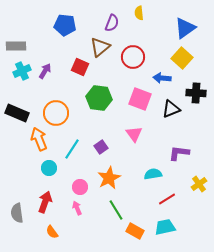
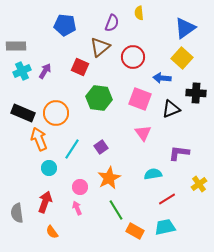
black rectangle: moved 6 px right
pink triangle: moved 9 px right, 1 px up
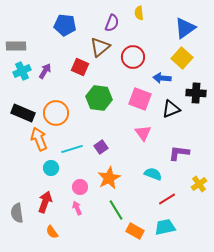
cyan line: rotated 40 degrees clockwise
cyan circle: moved 2 px right
cyan semicircle: rotated 30 degrees clockwise
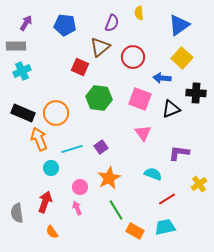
blue triangle: moved 6 px left, 3 px up
purple arrow: moved 19 px left, 48 px up
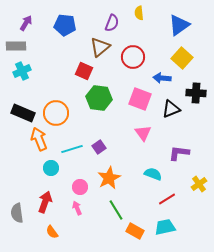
red square: moved 4 px right, 4 px down
purple square: moved 2 px left
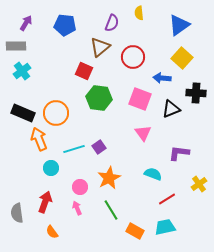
cyan cross: rotated 12 degrees counterclockwise
cyan line: moved 2 px right
green line: moved 5 px left
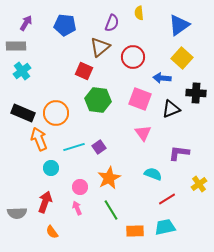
green hexagon: moved 1 px left, 2 px down
cyan line: moved 2 px up
gray semicircle: rotated 84 degrees counterclockwise
orange rectangle: rotated 30 degrees counterclockwise
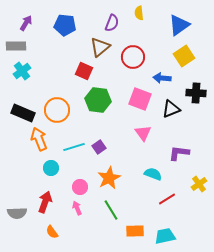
yellow square: moved 2 px right, 2 px up; rotated 15 degrees clockwise
orange circle: moved 1 px right, 3 px up
cyan trapezoid: moved 9 px down
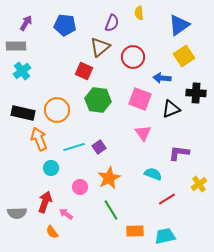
black rectangle: rotated 10 degrees counterclockwise
pink arrow: moved 11 px left, 6 px down; rotated 32 degrees counterclockwise
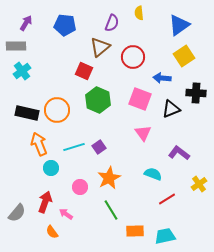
green hexagon: rotated 15 degrees clockwise
black rectangle: moved 4 px right
orange arrow: moved 5 px down
purple L-shape: rotated 30 degrees clockwise
gray semicircle: rotated 48 degrees counterclockwise
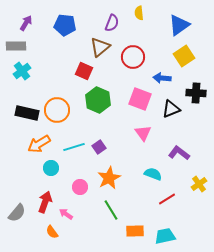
orange arrow: rotated 100 degrees counterclockwise
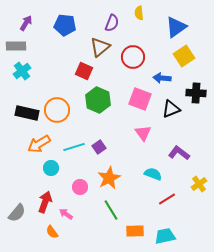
blue triangle: moved 3 px left, 2 px down
